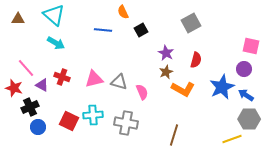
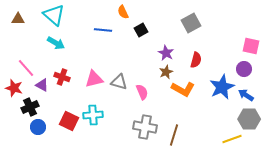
gray cross: moved 19 px right, 4 px down
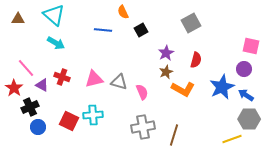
purple star: rotated 14 degrees clockwise
red star: rotated 18 degrees clockwise
gray cross: moved 2 px left; rotated 20 degrees counterclockwise
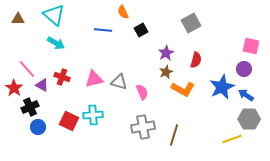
pink line: moved 1 px right, 1 px down
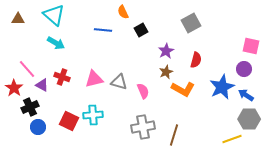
purple star: moved 2 px up
pink semicircle: moved 1 px right, 1 px up
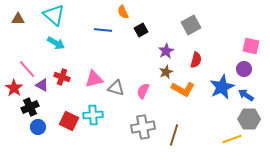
gray square: moved 2 px down
gray triangle: moved 3 px left, 6 px down
pink semicircle: rotated 133 degrees counterclockwise
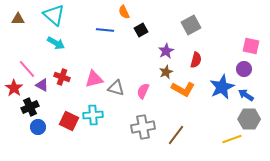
orange semicircle: moved 1 px right
blue line: moved 2 px right
brown line: moved 2 px right; rotated 20 degrees clockwise
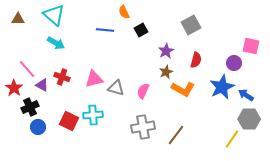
purple circle: moved 10 px left, 6 px up
yellow line: rotated 36 degrees counterclockwise
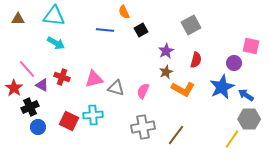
cyan triangle: moved 1 px down; rotated 35 degrees counterclockwise
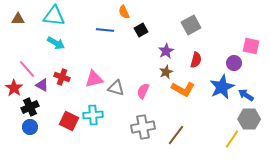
blue circle: moved 8 px left
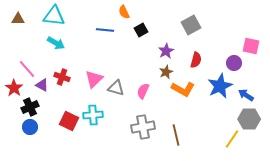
pink triangle: rotated 30 degrees counterclockwise
blue star: moved 2 px left, 1 px up
brown line: rotated 50 degrees counterclockwise
